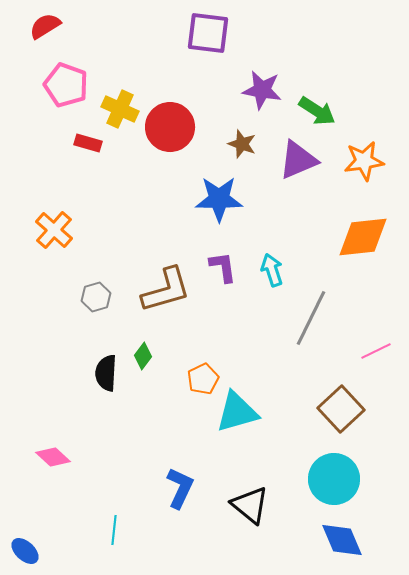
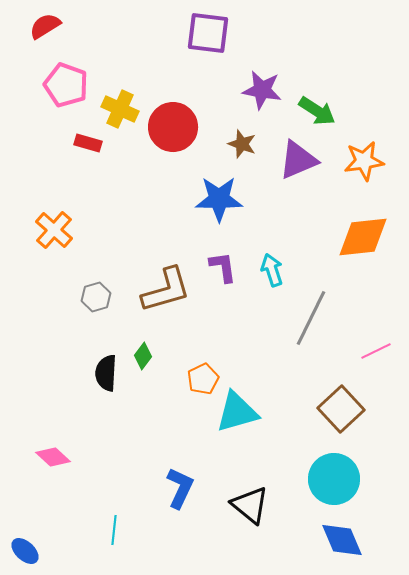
red circle: moved 3 px right
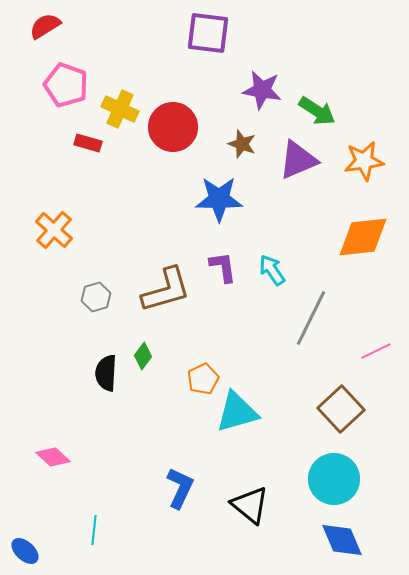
cyan arrow: rotated 16 degrees counterclockwise
cyan line: moved 20 px left
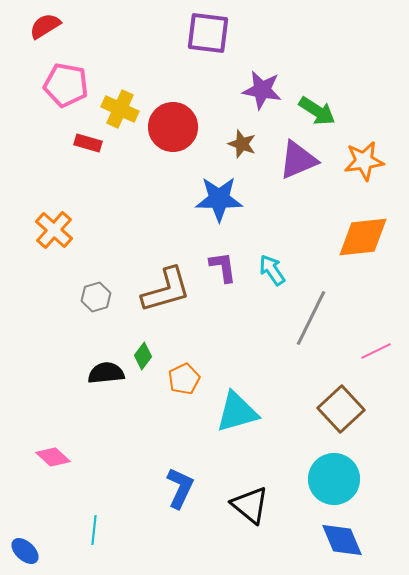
pink pentagon: rotated 9 degrees counterclockwise
black semicircle: rotated 81 degrees clockwise
orange pentagon: moved 19 px left
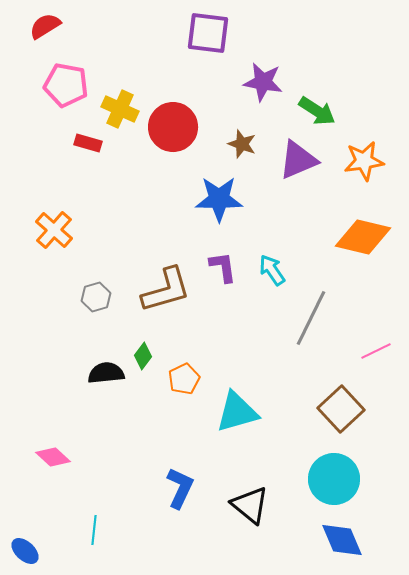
purple star: moved 1 px right, 8 px up
orange diamond: rotated 20 degrees clockwise
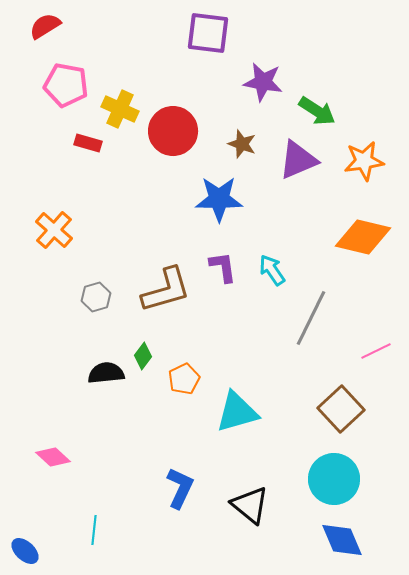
red circle: moved 4 px down
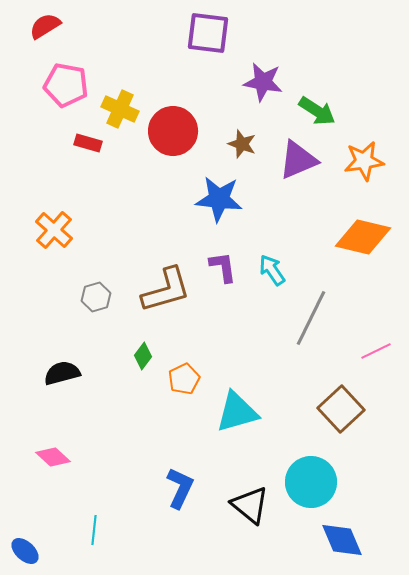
blue star: rotated 6 degrees clockwise
black semicircle: moved 44 px left; rotated 9 degrees counterclockwise
cyan circle: moved 23 px left, 3 px down
